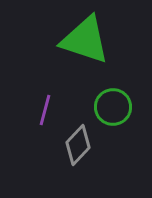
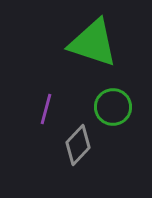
green triangle: moved 8 px right, 3 px down
purple line: moved 1 px right, 1 px up
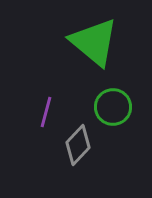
green triangle: moved 1 px right, 1 px up; rotated 22 degrees clockwise
purple line: moved 3 px down
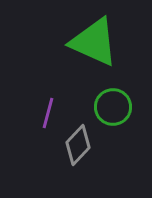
green triangle: rotated 16 degrees counterclockwise
purple line: moved 2 px right, 1 px down
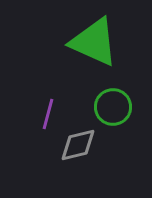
purple line: moved 1 px down
gray diamond: rotated 33 degrees clockwise
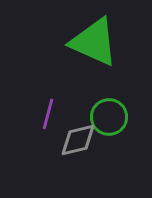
green circle: moved 4 px left, 10 px down
gray diamond: moved 5 px up
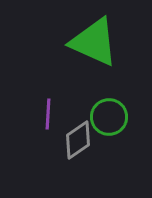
purple line: rotated 12 degrees counterclockwise
gray diamond: rotated 21 degrees counterclockwise
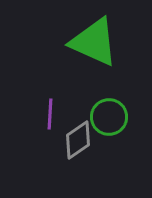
purple line: moved 2 px right
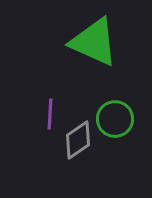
green circle: moved 6 px right, 2 px down
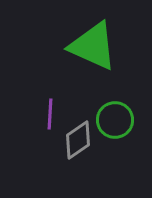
green triangle: moved 1 px left, 4 px down
green circle: moved 1 px down
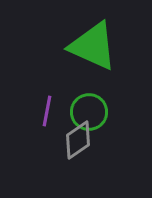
purple line: moved 3 px left, 3 px up; rotated 8 degrees clockwise
green circle: moved 26 px left, 8 px up
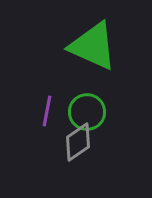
green circle: moved 2 px left
gray diamond: moved 2 px down
